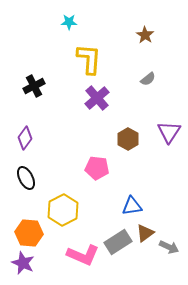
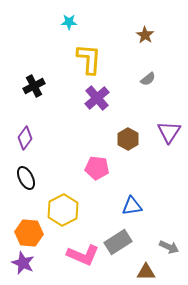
brown triangle: moved 1 px right, 39 px down; rotated 36 degrees clockwise
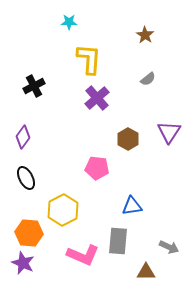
purple diamond: moved 2 px left, 1 px up
gray rectangle: moved 1 px up; rotated 52 degrees counterclockwise
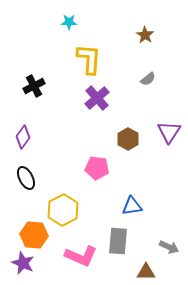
orange hexagon: moved 5 px right, 2 px down
pink L-shape: moved 2 px left, 1 px down
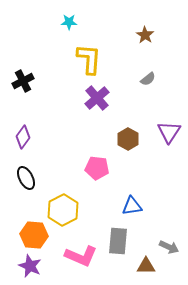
black cross: moved 11 px left, 5 px up
purple star: moved 7 px right, 3 px down
brown triangle: moved 6 px up
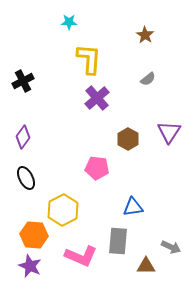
blue triangle: moved 1 px right, 1 px down
gray arrow: moved 2 px right
